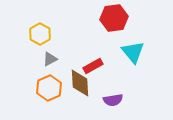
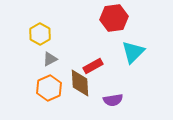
cyan triangle: rotated 25 degrees clockwise
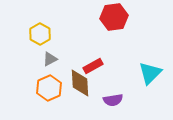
red hexagon: moved 1 px up
cyan triangle: moved 17 px right, 21 px down
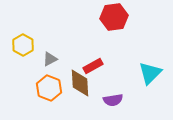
yellow hexagon: moved 17 px left, 11 px down
orange hexagon: rotated 15 degrees counterclockwise
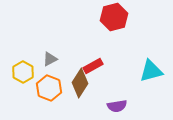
red hexagon: rotated 8 degrees counterclockwise
yellow hexagon: moved 27 px down
cyan triangle: moved 1 px right, 2 px up; rotated 30 degrees clockwise
brown diamond: rotated 36 degrees clockwise
purple semicircle: moved 4 px right, 6 px down
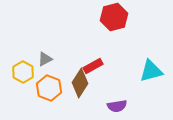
gray triangle: moved 5 px left
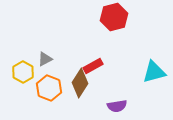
cyan triangle: moved 3 px right, 1 px down
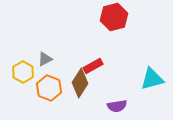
cyan triangle: moved 2 px left, 7 px down
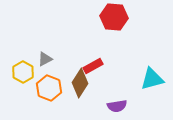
red hexagon: rotated 20 degrees clockwise
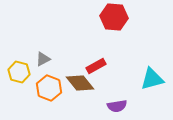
gray triangle: moved 2 px left
red rectangle: moved 3 px right
yellow hexagon: moved 4 px left; rotated 15 degrees counterclockwise
brown diamond: rotated 72 degrees counterclockwise
